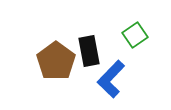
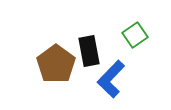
brown pentagon: moved 3 px down
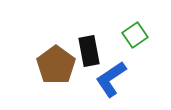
brown pentagon: moved 1 px down
blue L-shape: rotated 12 degrees clockwise
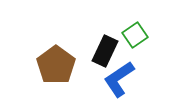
black rectangle: moved 16 px right; rotated 36 degrees clockwise
blue L-shape: moved 8 px right
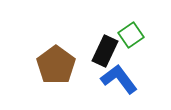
green square: moved 4 px left
blue L-shape: rotated 87 degrees clockwise
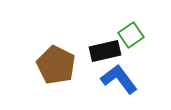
black rectangle: rotated 52 degrees clockwise
brown pentagon: rotated 9 degrees counterclockwise
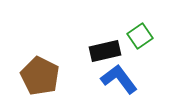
green square: moved 9 px right, 1 px down
brown pentagon: moved 16 px left, 11 px down
